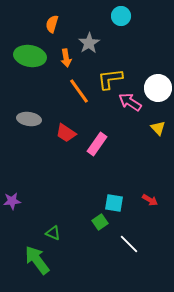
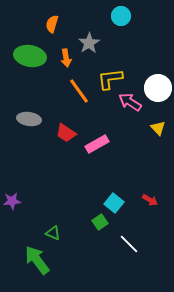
pink rectangle: rotated 25 degrees clockwise
cyan square: rotated 30 degrees clockwise
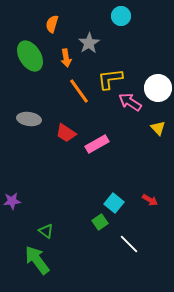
green ellipse: rotated 48 degrees clockwise
green triangle: moved 7 px left, 2 px up; rotated 14 degrees clockwise
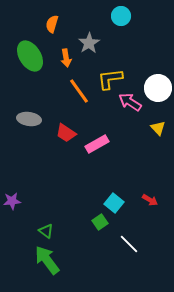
green arrow: moved 10 px right
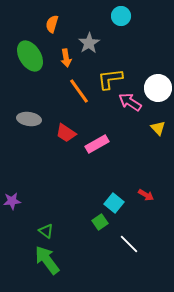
red arrow: moved 4 px left, 5 px up
